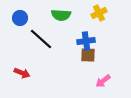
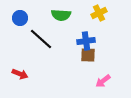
red arrow: moved 2 px left, 1 px down
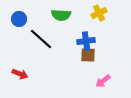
blue circle: moved 1 px left, 1 px down
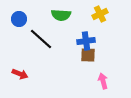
yellow cross: moved 1 px right, 1 px down
pink arrow: rotated 112 degrees clockwise
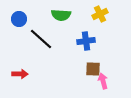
brown square: moved 5 px right, 14 px down
red arrow: rotated 21 degrees counterclockwise
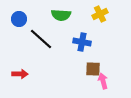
blue cross: moved 4 px left, 1 px down; rotated 18 degrees clockwise
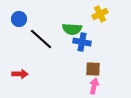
green semicircle: moved 11 px right, 14 px down
pink arrow: moved 9 px left, 5 px down; rotated 28 degrees clockwise
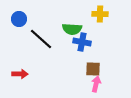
yellow cross: rotated 28 degrees clockwise
pink arrow: moved 2 px right, 2 px up
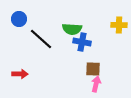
yellow cross: moved 19 px right, 11 px down
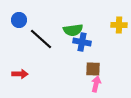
blue circle: moved 1 px down
green semicircle: moved 1 px right, 1 px down; rotated 12 degrees counterclockwise
